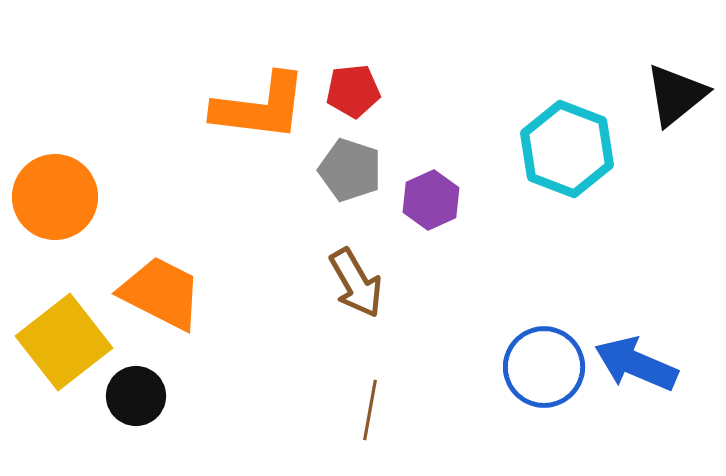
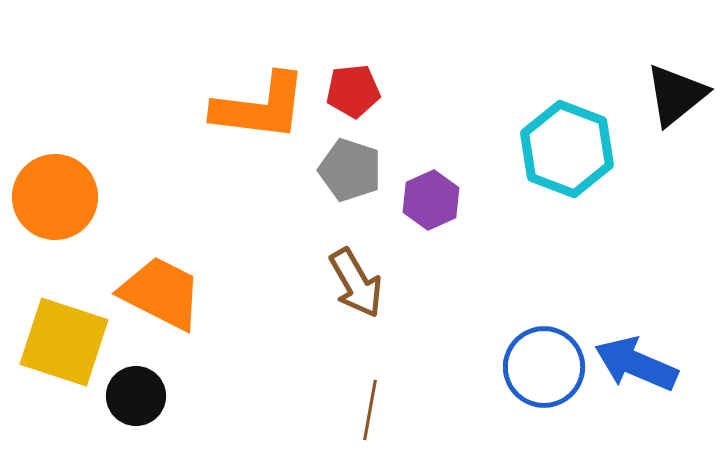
yellow square: rotated 34 degrees counterclockwise
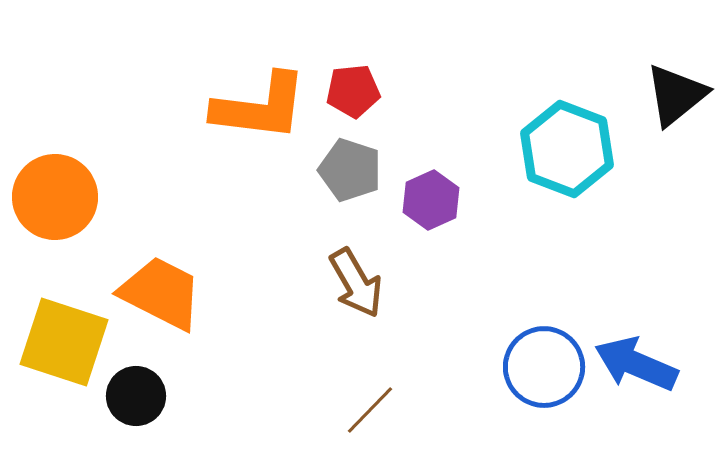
brown line: rotated 34 degrees clockwise
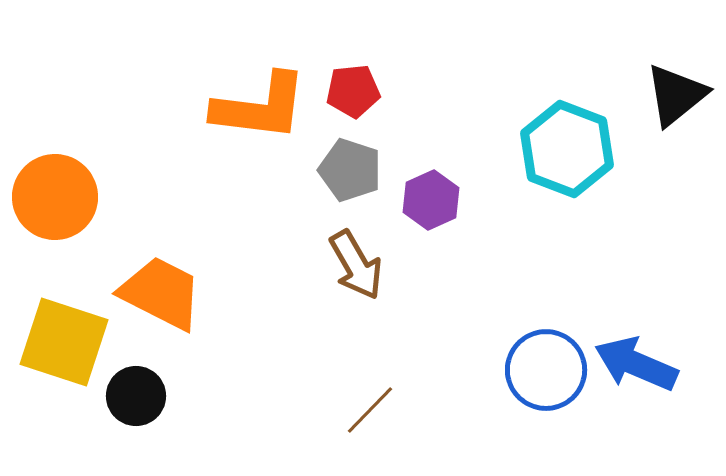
brown arrow: moved 18 px up
blue circle: moved 2 px right, 3 px down
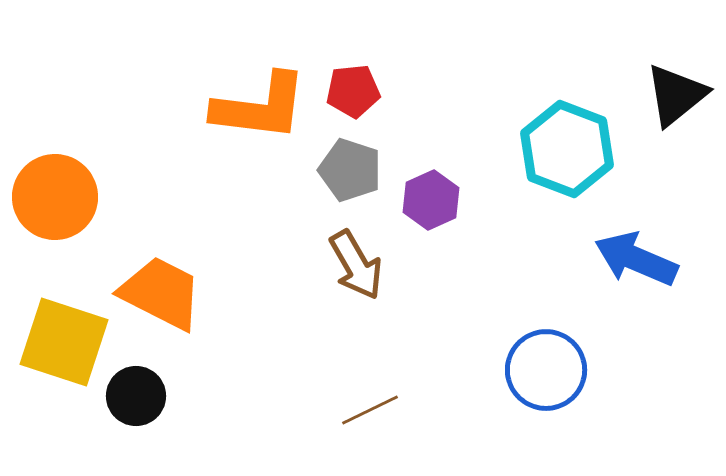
blue arrow: moved 105 px up
brown line: rotated 20 degrees clockwise
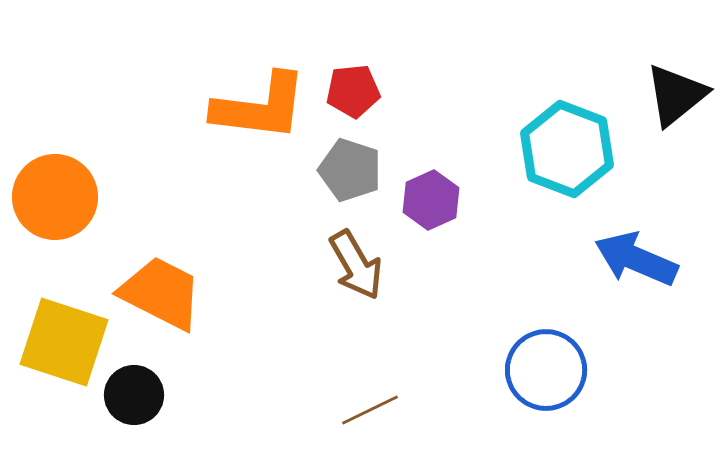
black circle: moved 2 px left, 1 px up
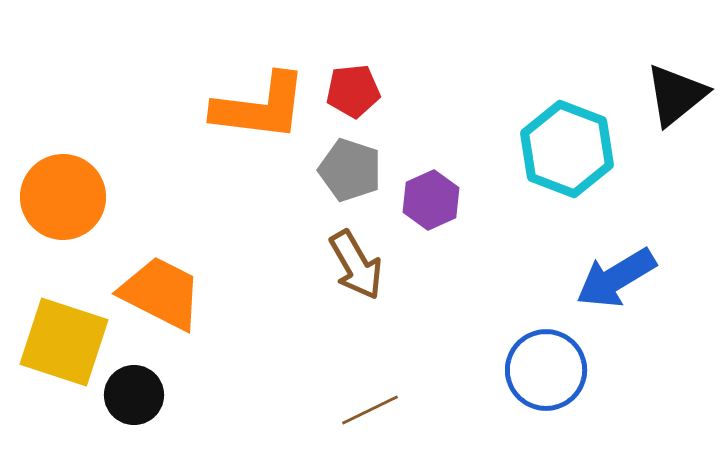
orange circle: moved 8 px right
blue arrow: moved 20 px left, 19 px down; rotated 54 degrees counterclockwise
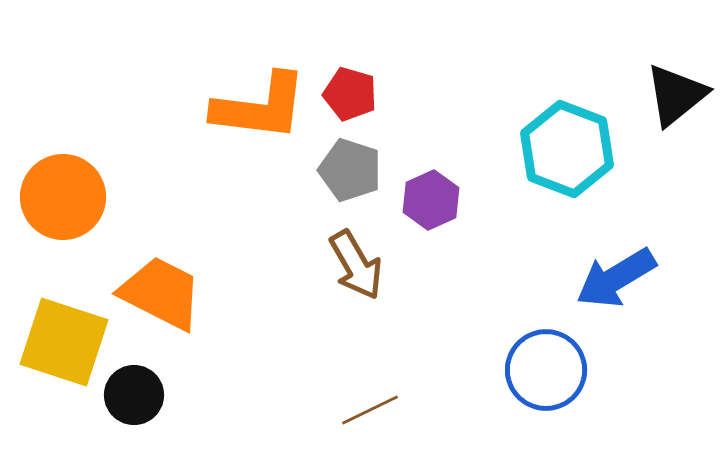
red pentagon: moved 3 px left, 3 px down; rotated 22 degrees clockwise
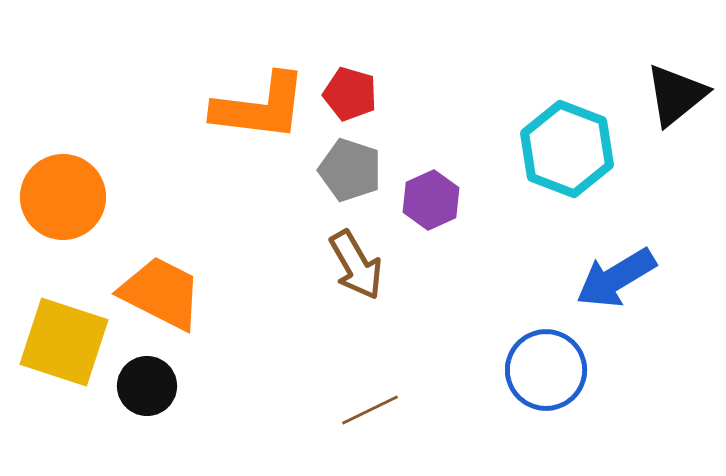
black circle: moved 13 px right, 9 px up
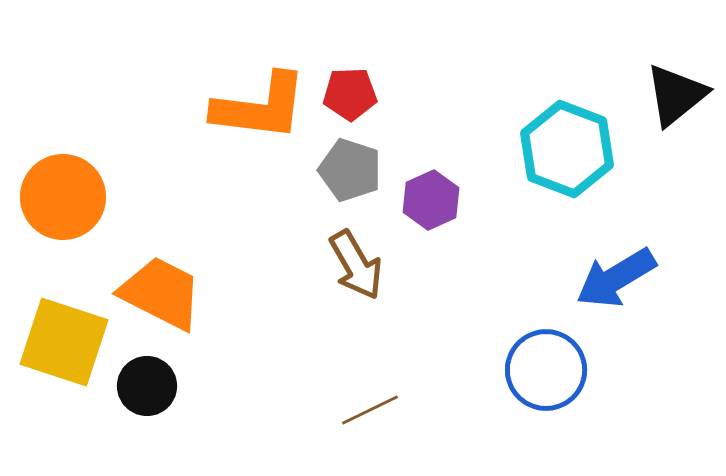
red pentagon: rotated 18 degrees counterclockwise
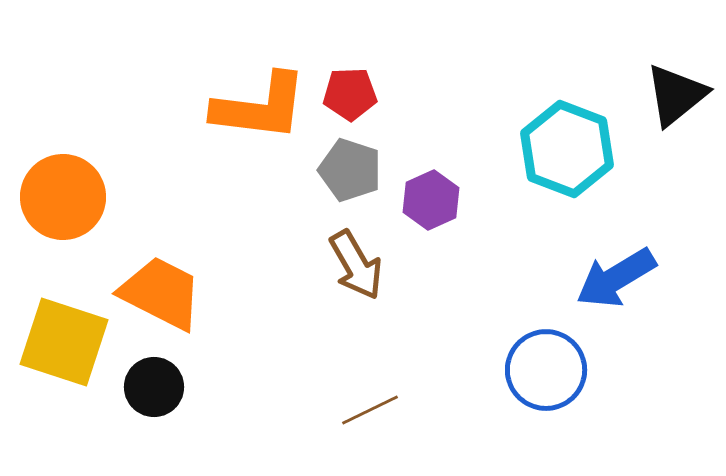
black circle: moved 7 px right, 1 px down
